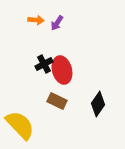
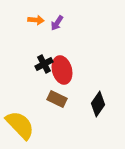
brown rectangle: moved 2 px up
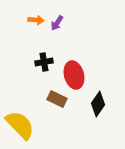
black cross: moved 2 px up; rotated 18 degrees clockwise
red ellipse: moved 12 px right, 5 px down
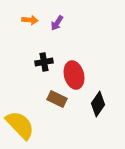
orange arrow: moved 6 px left
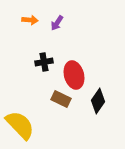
brown rectangle: moved 4 px right
black diamond: moved 3 px up
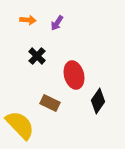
orange arrow: moved 2 px left
black cross: moved 7 px left, 6 px up; rotated 36 degrees counterclockwise
brown rectangle: moved 11 px left, 4 px down
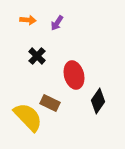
yellow semicircle: moved 8 px right, 8 px up
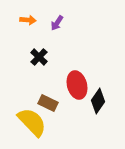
black cross: moved 2 px right, 1 px down
red ellipse: moved 3 px right, 10 px down
brown rectangle: moved 2 px left
yellow semicircle: moved 4 px right, 5 px down
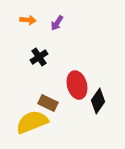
black cross: rotated 12 degrees clockwise
yellow semicircle: rotated 68 degrees counterclockwise
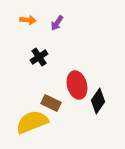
brown rectangle: moved 3 px right
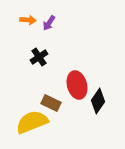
purple arrow: moved 8 px left
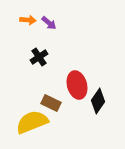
purple arrow: rotated 84 degrees counterclockwise
